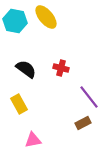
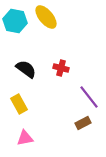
pink triangle: moved 8 px left, 2 px up
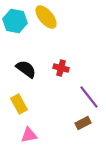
pink triangle: moved 4 px right, 3 px up
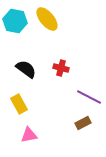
yellow ellipse: moved 1 px right, 2 px down
purple line: rotated 25 degrees counterclockwise
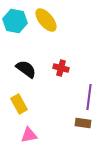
yellow ellipse: moved 1 px left, 1 px down
purple line: rotated 70 degrees clockwise
brown rectangle: rotated 35 degrees clockwise
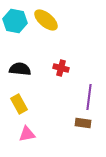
yellow ellipse: rotated 10 degrees counterclockwise
black semicircle: moved 6 px left; rotated 30 degrees counterclockwise
pink triangle: moved 2 px left, 1 px up
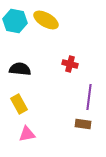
yellow ellipse: rotated 10 degrees counterclockwise
red cross: moved 9 px right, 4 px up
brown rectangle: moved 1 px down
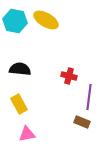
red cross: moved 1 px left, 12 px down
brown rectangle: moved 1 px left, 2 px up; rotated 14 degrees clockwise
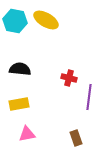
red cross: moved 2 px down
yellow rectangle: rotated 72 degrees counterclockwise
brown rectangle: moved 6 px left, 16 px down; rotated 49 degrees clockwise
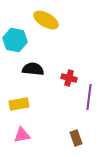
cyan hexagon: moved 19 px down
black semicircle: moved 13 px right
pink triangle: moved 5 px left, 1 px down
